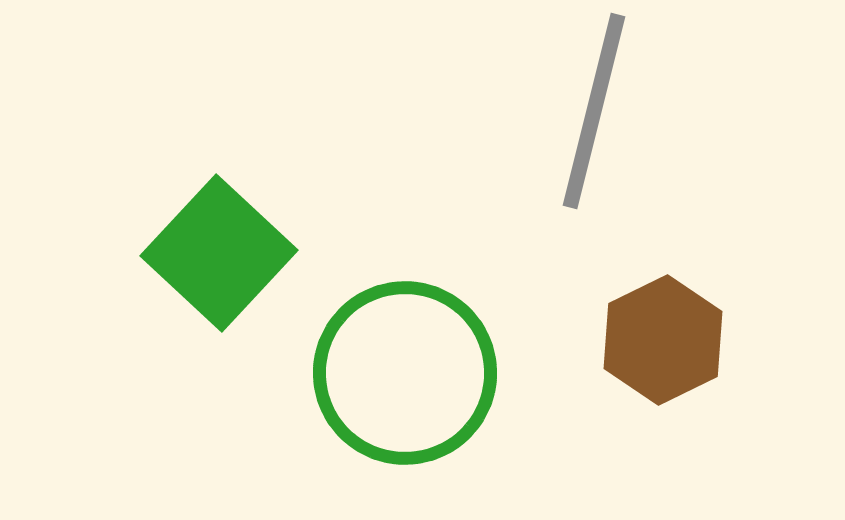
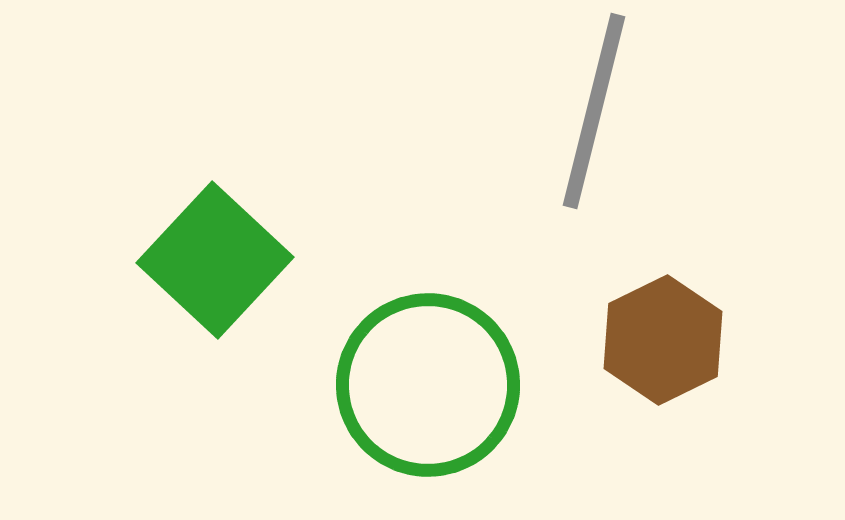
green square: moved 4 px left, 7 px down
green circle: moved 23 px right, 12 px down
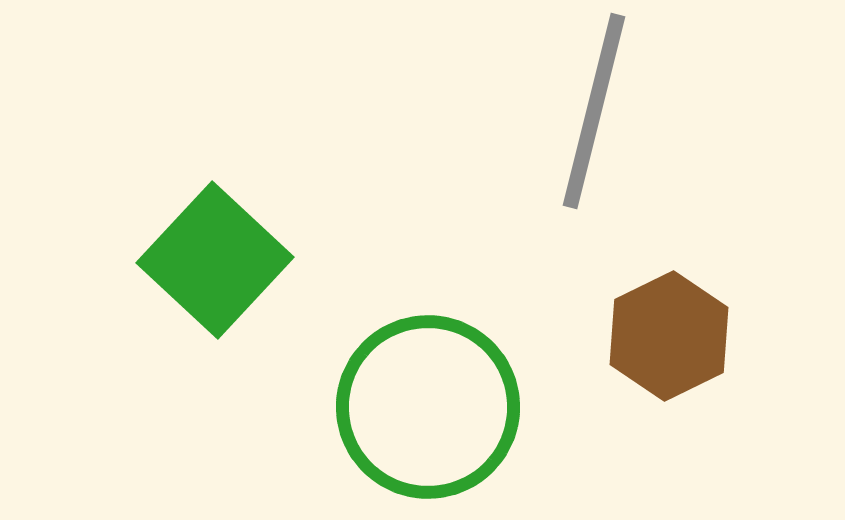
brown hexagon: moved 6 px right, 4 px up
green circle: moved 22 px down
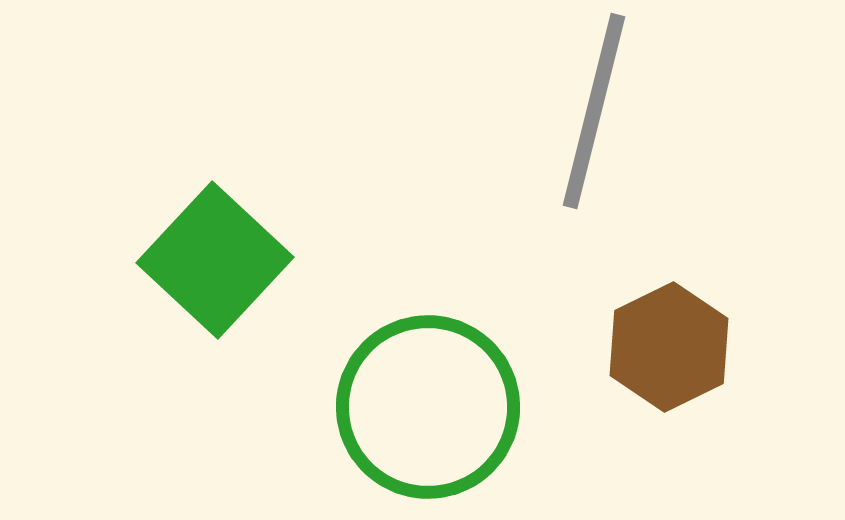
brown hexagon: moved 11 px down
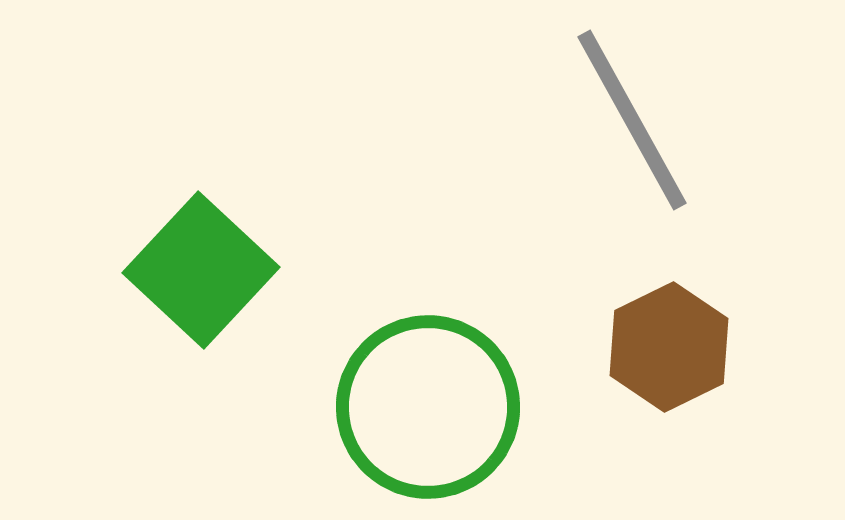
gray line: moved 38 px right, 9 px down; rotated 43 degrees counterclockwise
green square: moved 14 px left, 10 px down
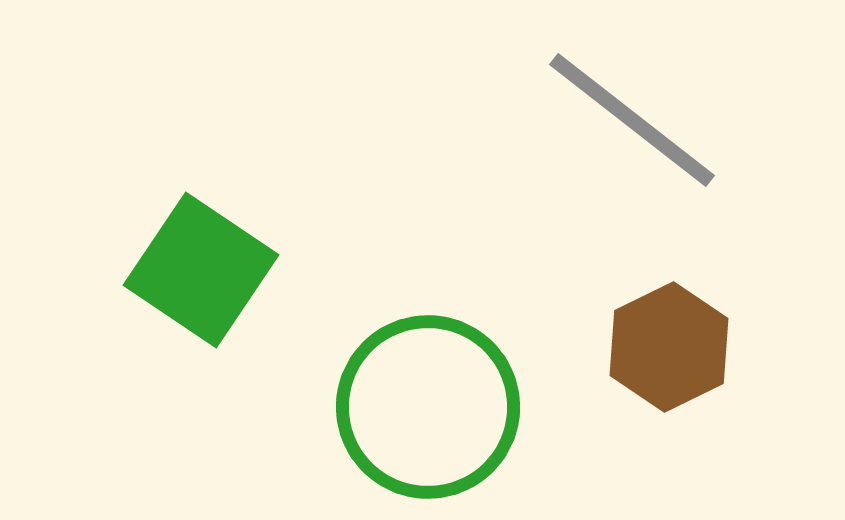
gray line: rotated 23 degrees counterclockwise
green square: rotated 9 degrees counterclockwise
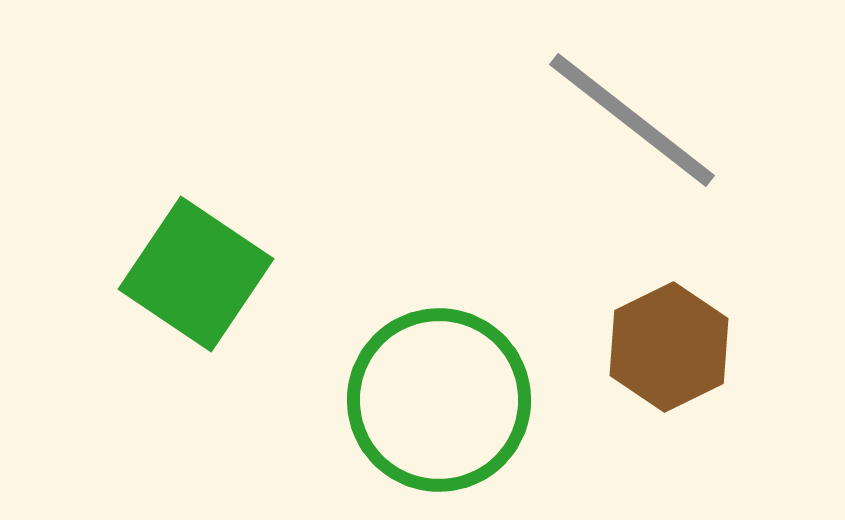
green square: moved 5 px left, 4 px down
green circle: moved 11 px right, 7 px up
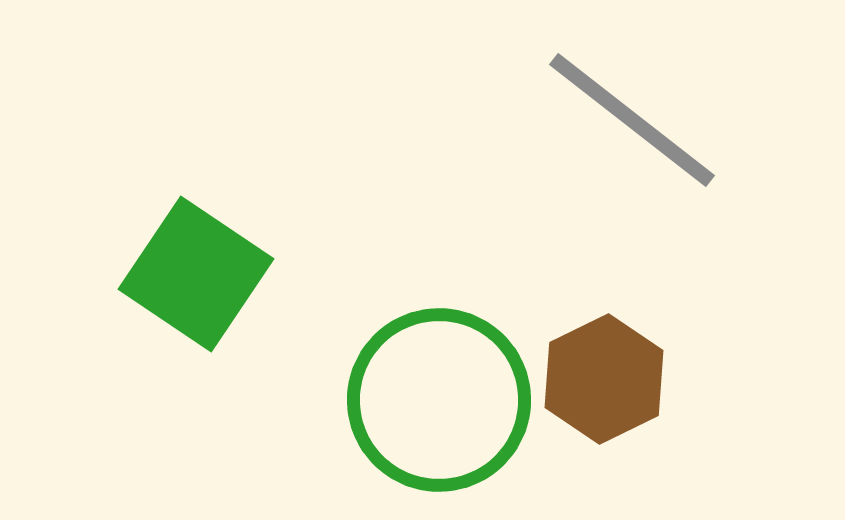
brown hexagon: moved 65 px left, 32 px down
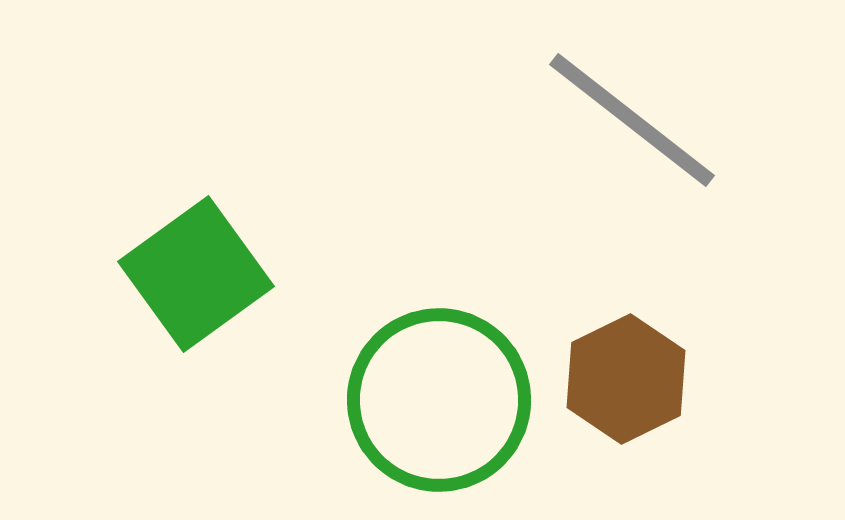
green square: rotated 20 degrees clockwise
brown hexagon: moved 22 px right
